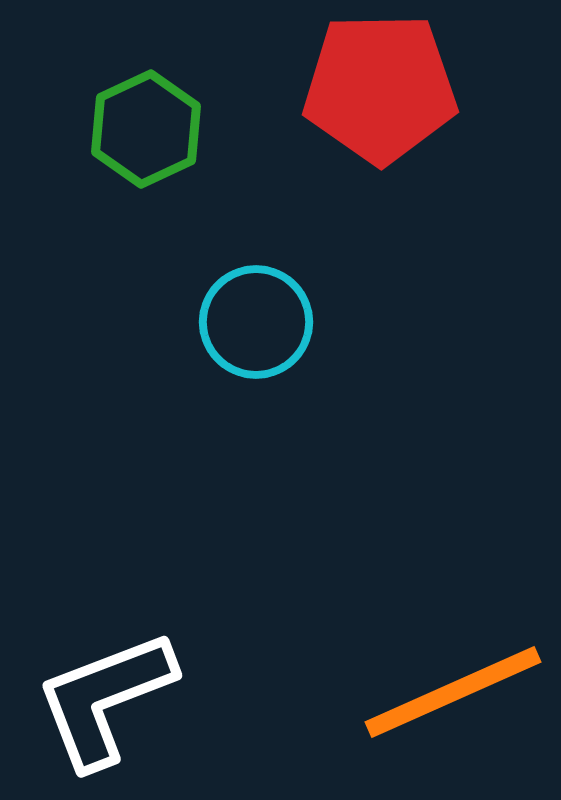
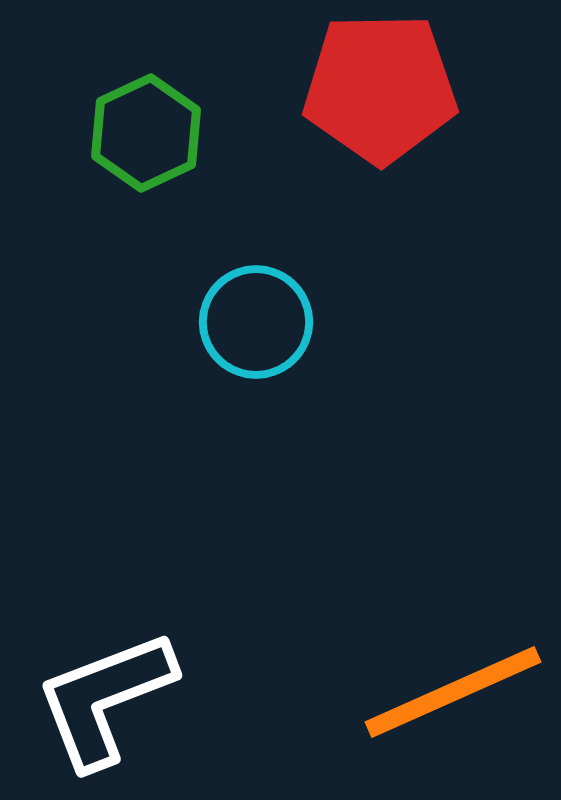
green hexagon: moved 4 px down
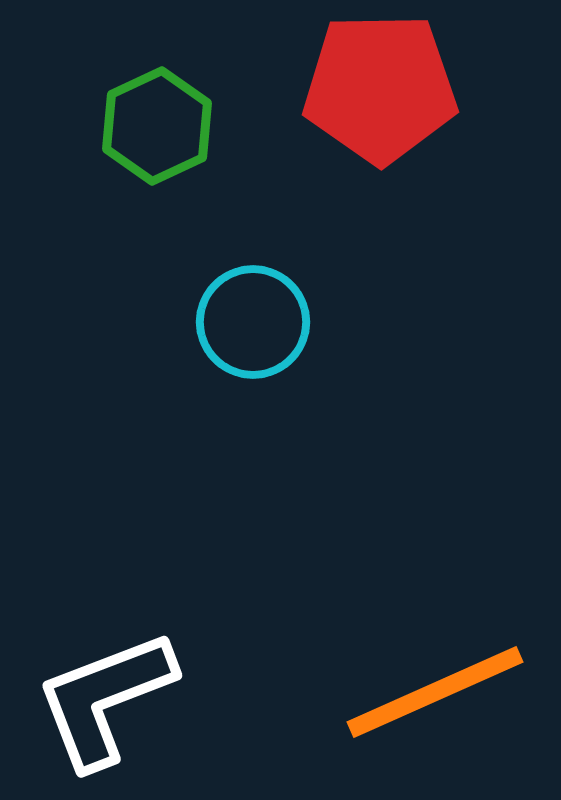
green hexagon: moved 11 px right, 7 px up
cyan circle: moved 3 px left
orange line: moved 18 px left
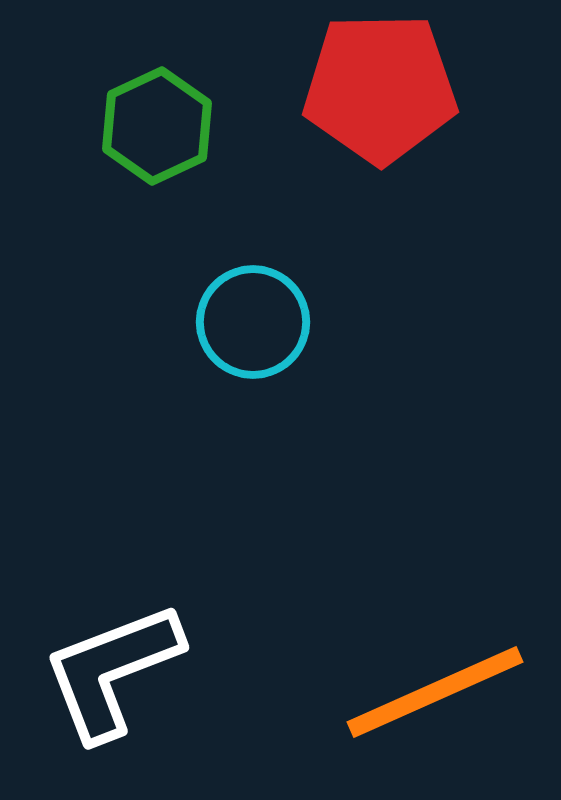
white L-shape: moved 7 px right, 28 px up
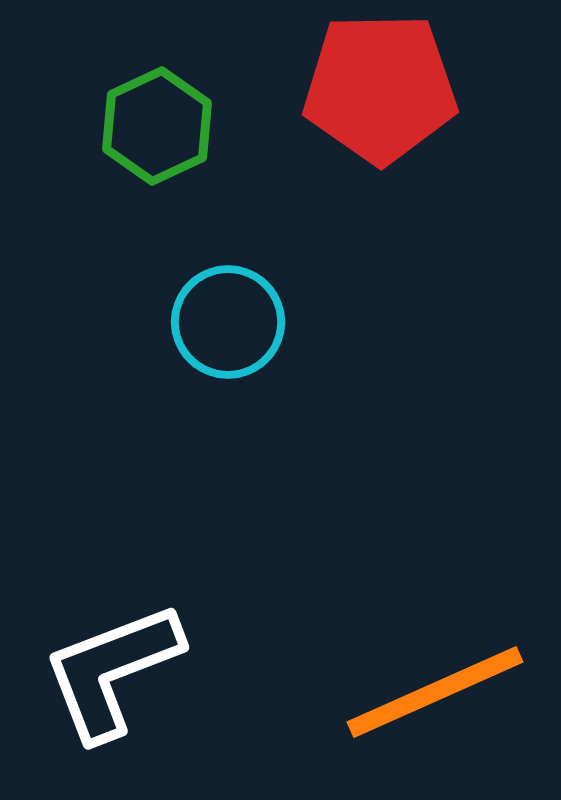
cyan circle: moved 25 px left
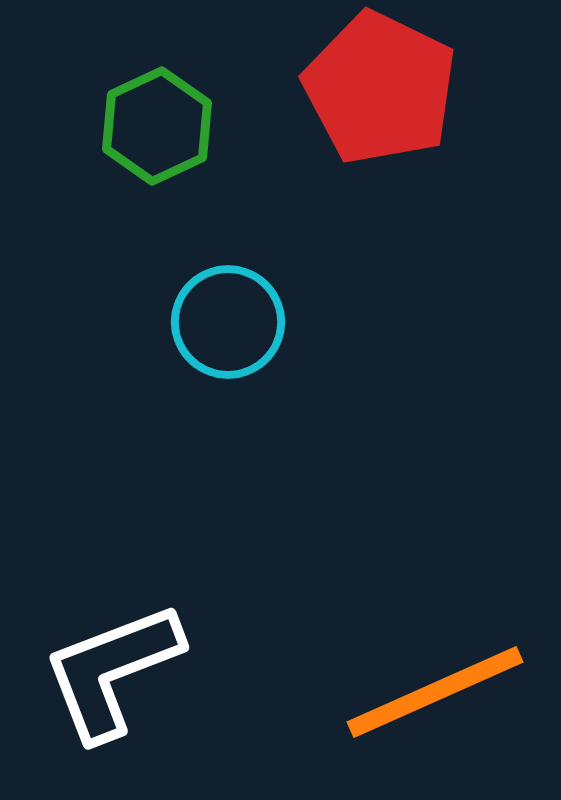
red pentagon: rotated 27 degrees clockwise
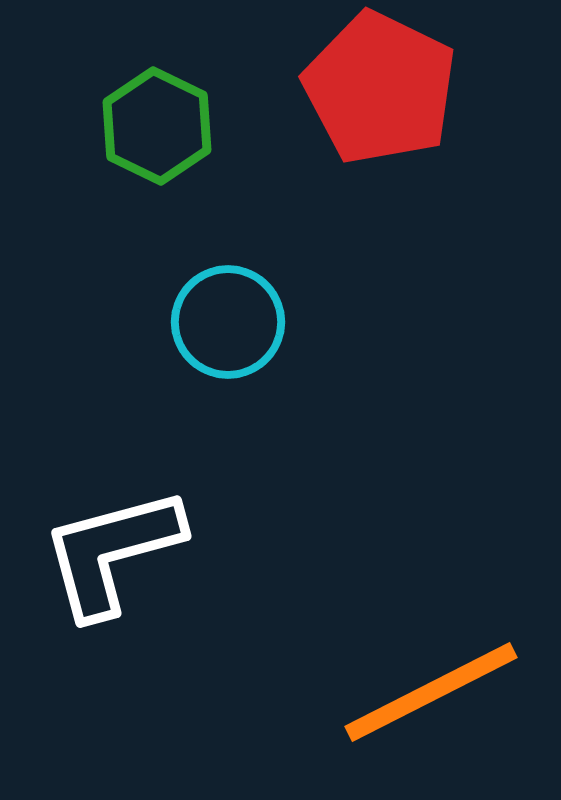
green hexagon: rotated 9 degrees counterclockwise
white L-shape: moved 119 px up; rotated 6 degrees clockwise
orange line: moved 4 px left; rotated 3 degrees counterclockwise
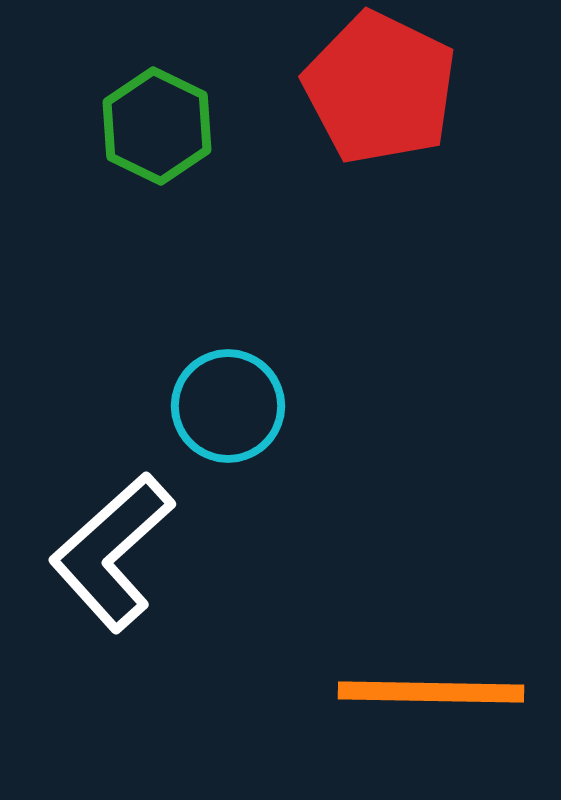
cyan circle: moved 84 px down
white L-shape: rotated 27 degrees counterclockwise
orange line: rotated 28 degrees clockwise
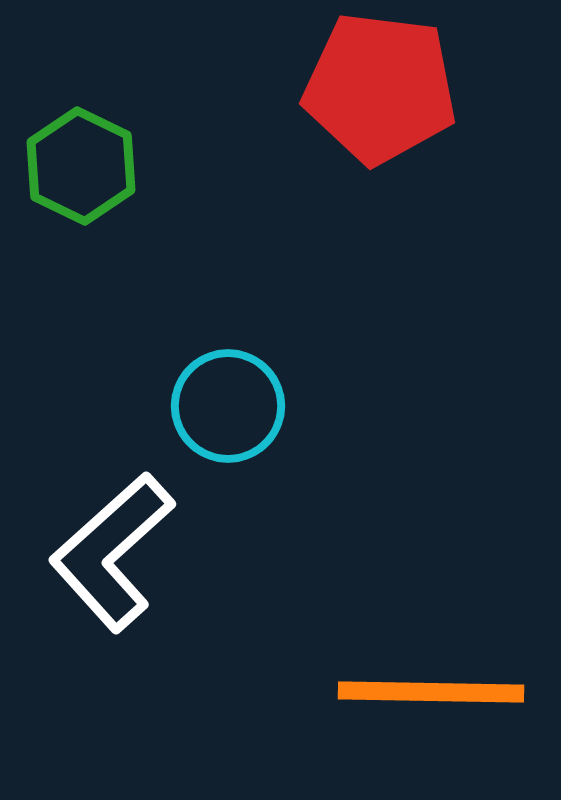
red pentagon: rotated 19 degrees counterclockwise
green hexagon: moved 76 px left, 40 px down
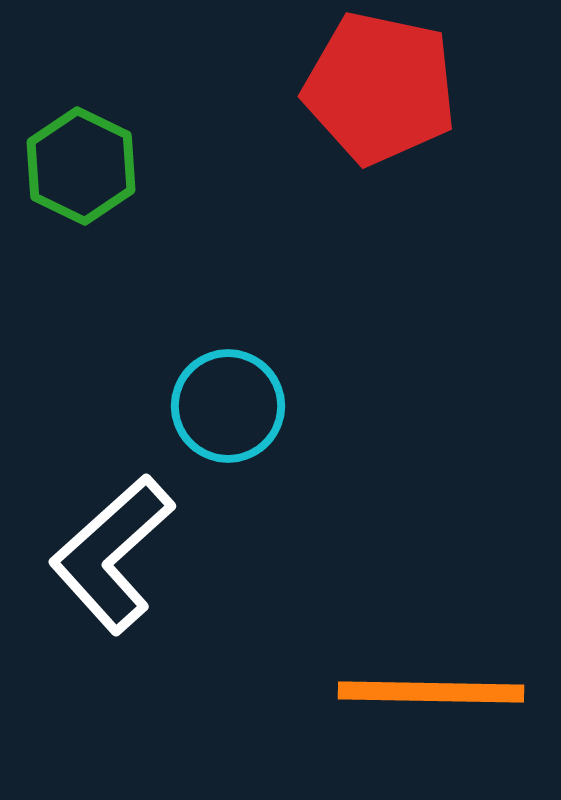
red pentagon: rotated 5 degrees clockwise
white L-shape: moved 2 px down
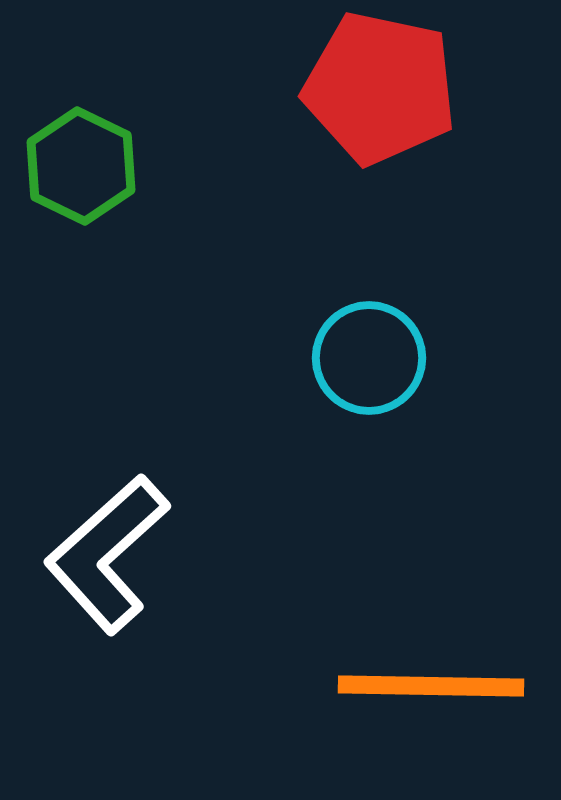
cyan circle: moved 141 px right, 48 px up
white L-shape: moved 5 px left
orange line: moved 6 px up
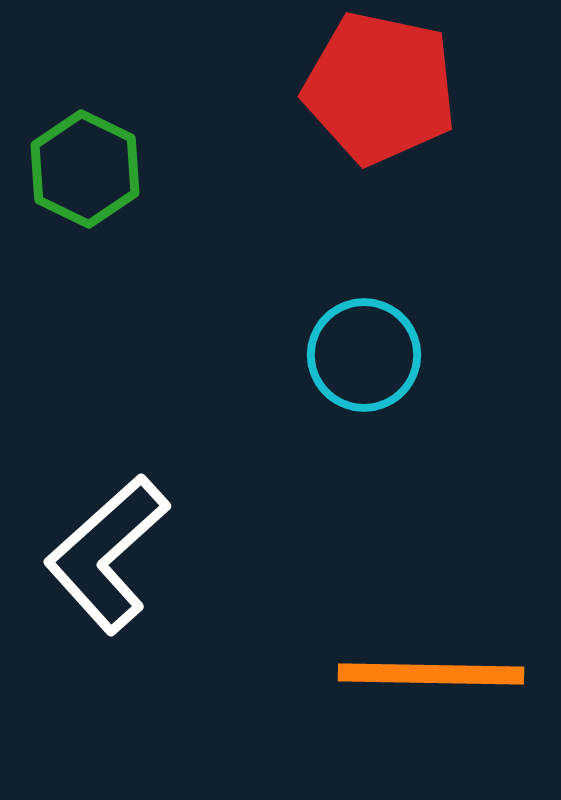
green hexagon: moved 4 px right, 3 px down
cyan circle: moved 5 px left, 3 px up
orange line: moved 12 px up
